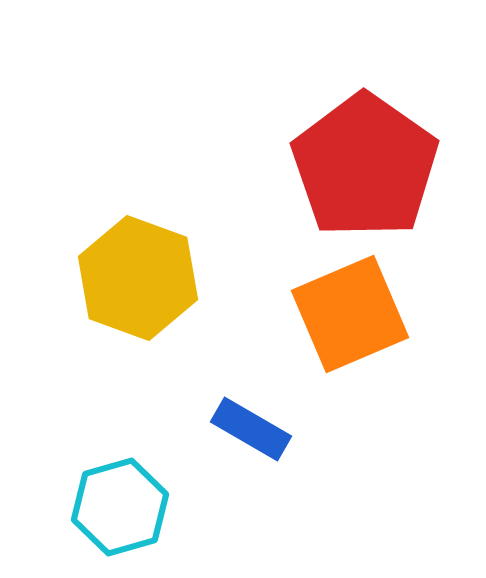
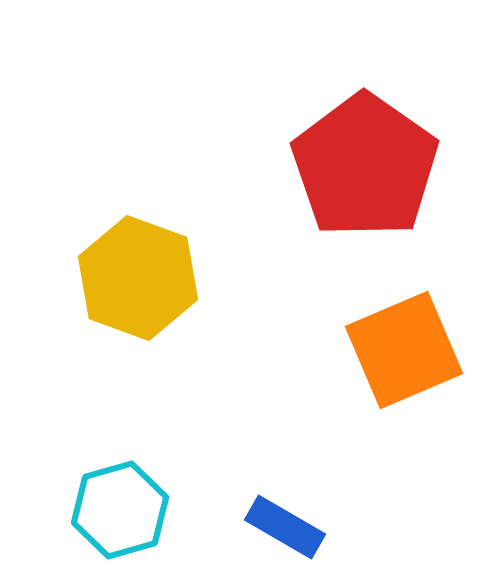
orange square: moved 54 px right, 36 px down
blue rectangle: moved 34 px right, 98 px down
cyan hexagon: moved 3 px down
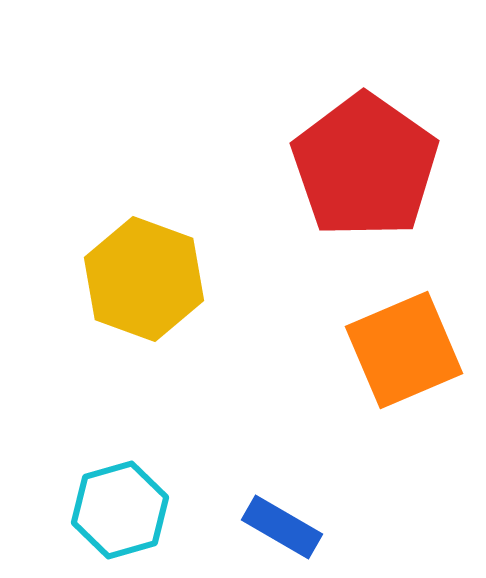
yellow hexagon: moved 6 px right, 1 px down
blue rectangle: moved 3 px left
